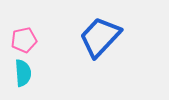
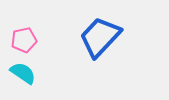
cyan semicircle: rotated 52 degrees counterclockwise
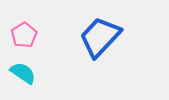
pink pentagon: moved 5 px up; rotated 20 degrees counterclockwise
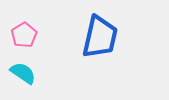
blue trapezoid: rotated 150 degrees clockwise
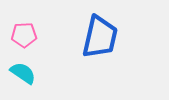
pink pentagon: rotated 30 degrees clockwise
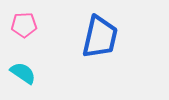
pink pentagon: moved 10 px up
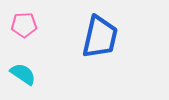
cyan semicircle: moved 1 px down
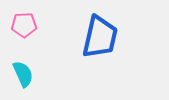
cyan semicircle: rotated 32 degrees clockwise
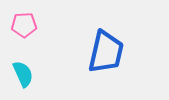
blue trapezoid: moved 6 px right, 15 px down
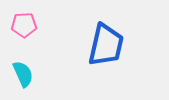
blue trapezoid: moved 7 px up
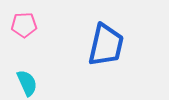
cyan semicircle: moved 4 px right, 9 px down
